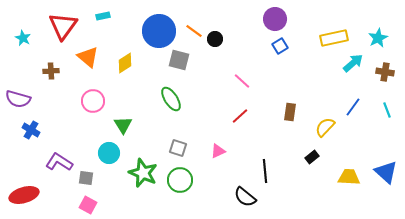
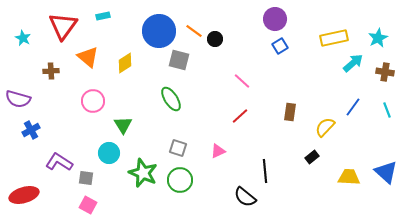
blue cross at (31, 130): rotated 30 degrees clockwise
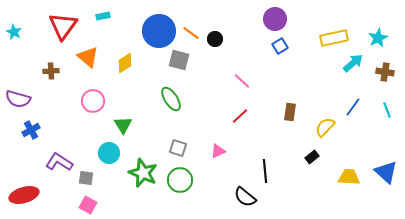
orange line at (194, 31): moved 3 px left, 2 px down
cyan star at (23, 38): moved 9 px left, 6 px up
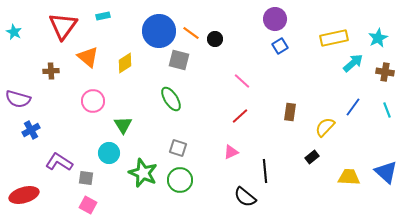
pink triangle at (218, 151): moved 13 px right, 1 px down
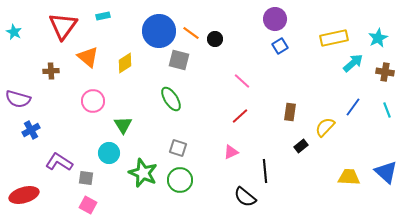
black rectangle at (312, 157): moved 11 px left, 11 px up
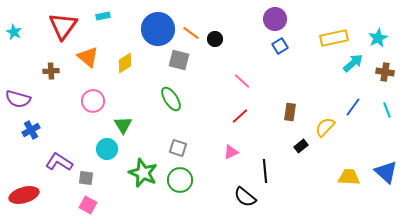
blue circle at (159, 31): moved 1 px left, 2 px up
cyan circle at (109, 153): moved 2 px left, 4 px up
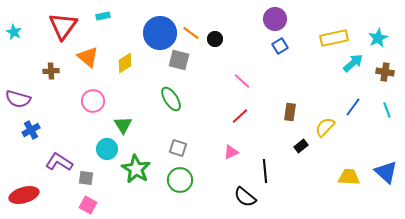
blue circle at (158, 29): moved 2 px right, 4 px down
green star at (143, 173): moved 7 px left, 4 px up; rotated 8 degrees clockwise
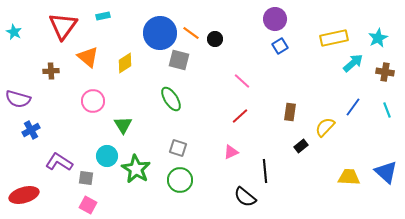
cyan circle at (107, 149): moved 7 px down
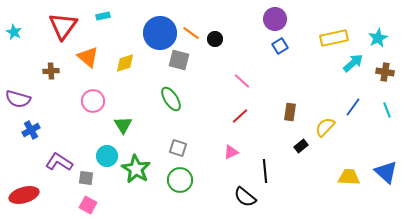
yellow diamond at (125, 63): rotated 15 degrees clockwise
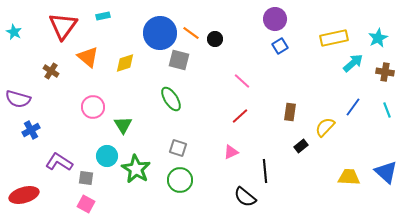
brown cross at (51, 71): rotated 35 degrees clockwise
pink circle at (93, 101): moved 6 px down
pink square at (88, 205): moved 2 px left, 1 px up
